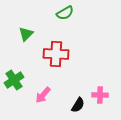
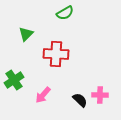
black semicircle: moved 2 px right, 5 px up; rotated 77 degrees counterclockwise
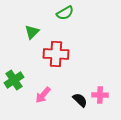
green triangle: moved 6 px right, 2 px up
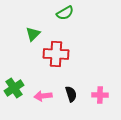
green triangle: moved 1 px right, 2 px down
green cross: moved 8 px down
pink arrow: moved 1 px down; rotated 42 degrees clockwise
black semicircle: moved 9 px left, 6 px up; rotated 28 degrees clockwise
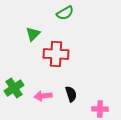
pink cross: moved 14 px down
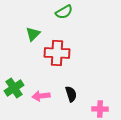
green semicircle: moved 1 px left, 1 px up
red cross: moved 1 px right, 1 px up
pink arrow: moved 2 px left
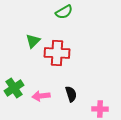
green triangle: moved 7 px down
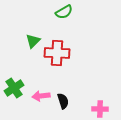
black semicircle: moved 8 px left, 7 px down
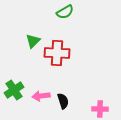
green semicircle: moved 1 px right
green cross: moved 2 px down
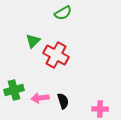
green semicircle: moved 2 px left, 1 px down
red cross: moved 1 px left, 2 px down; rotated 25 degrees clockwise
green cross: rotated 18 degrees clockwise
pink arrow: moved 1 px left, 2 px down
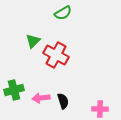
pink arrow: moved 1 px right
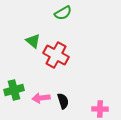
green triangle: rotated 35 degrees counterclockwise
